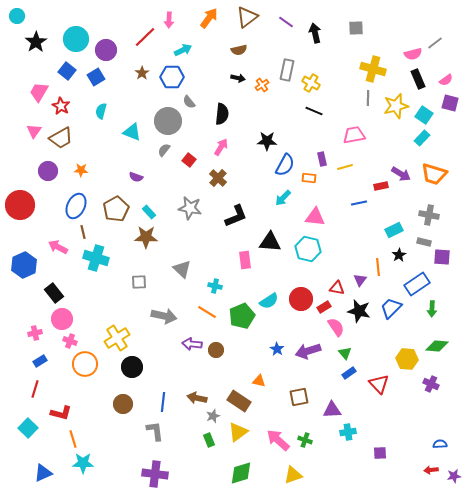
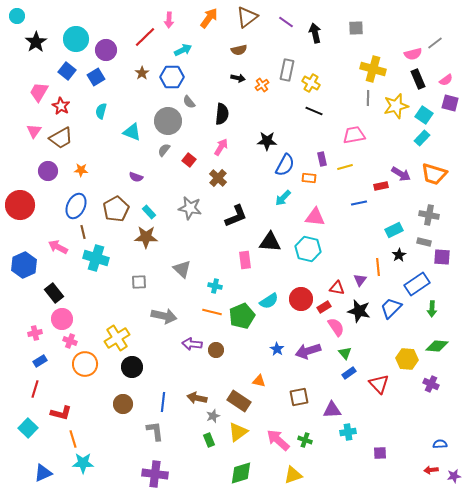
orange line at (207, 312): moved 5 px right; rotated 18 degrees counterclockwise
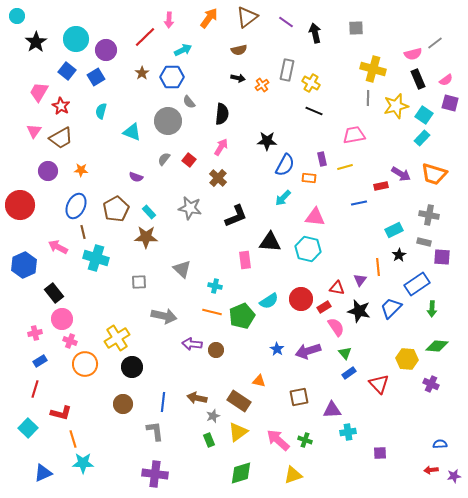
gray semicircle at (164, 150): moved 9 px down
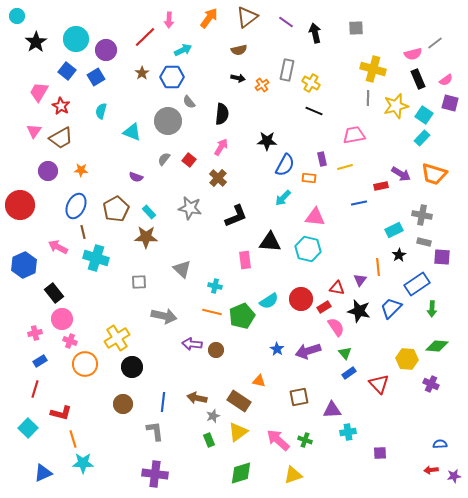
gray cross at (429, 215): moved 7 px left
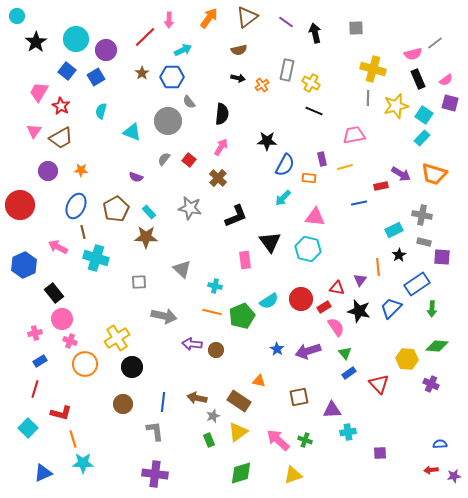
black triangle at (270, 242): rotated 50 degrees clockwise
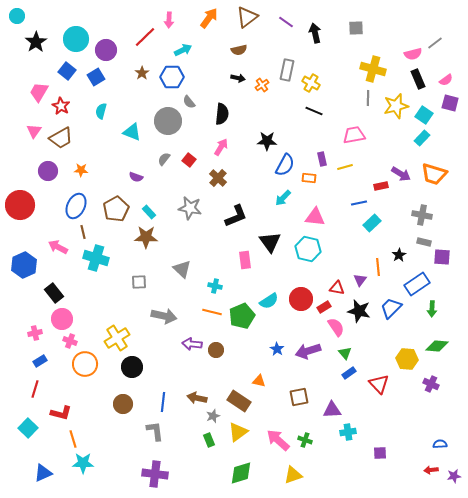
cyan rectangle at (394, 230): moved 22 px left, 7 px up; rotated 18 degrees counterclockwise
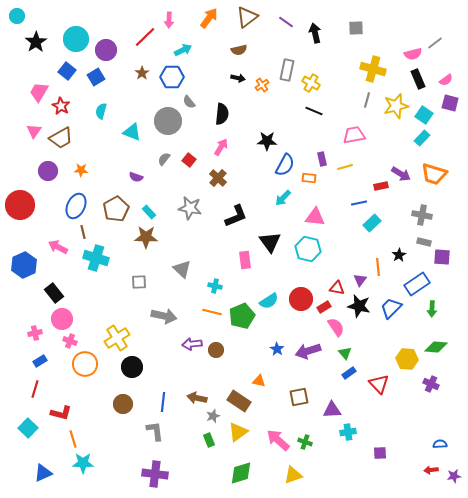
gray line at (368, 98): moved 1 px left, 2 px down; rotated 14 degrees clockwise
black star at (359, 311): moved 5 px up
purple arrow at (192, 344): rotated 12 degrees counterclockwise
green diamond at (437, 346): moved 1 px left, 1 px down
green cross at (305, 440): moved 2 px down
